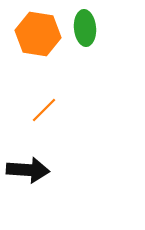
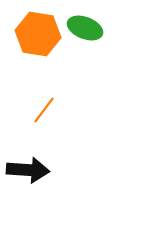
green ellipse: rotated 64 degrees counterclockwise
orange line: rotated 8 degrees counterclockwise
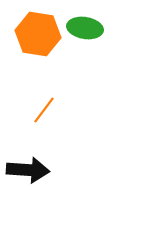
green ellipse: rotated 12 degrees counterclockwise
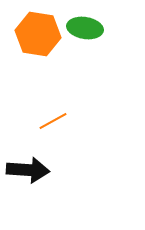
orange line: moved 9 px right, 11 px down; rotated 24 degrees clockwise
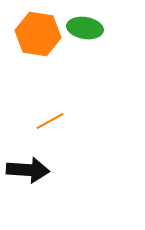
orange line: moved 3 px left
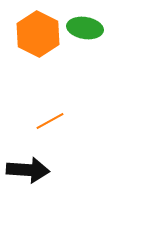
orange hexagon: rotated 18 degrees clockwise
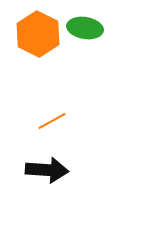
orange line: moved 2 px right
black arrow: moved 19 px right
